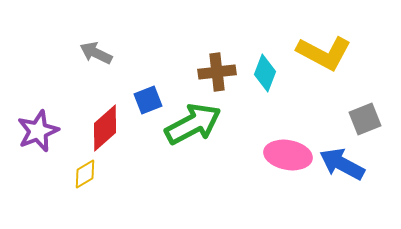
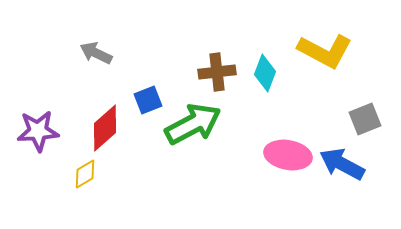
yellow L-shape: moved 1 px right, 2 px up
purple star: rotated 18 degrees clockwise
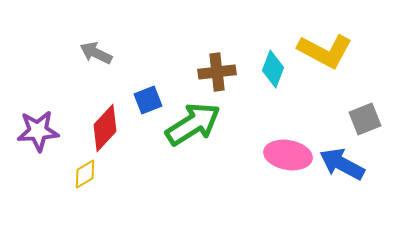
cyan diamond: moved 8 px right, 4 px up
green arrow: rotated 4 degrees counterclockwise
red diamond: rotated 6 degrees counterclockwise
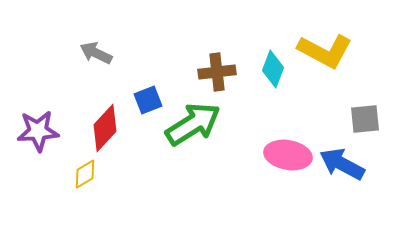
gray square: rotated 16 degrees clockwise
